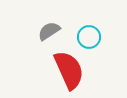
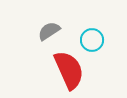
cyan circle: moved 3 px right, 3 px down
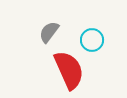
gray semicircle: moved 1 px down; rotated 20 degrees counterclockwise
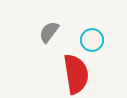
red semicircle: moved 7 px right, 4 px down; rotated 15 degrees clockwise
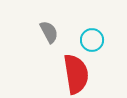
gray semicircle: rotated 115 degrees clockwise
